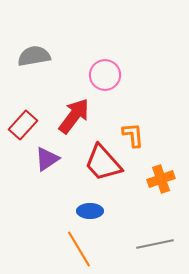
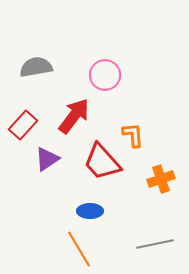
gray semicircle: moved 2 px right, 11 px down
red trapezoid: moved 1 px left, 1 px up
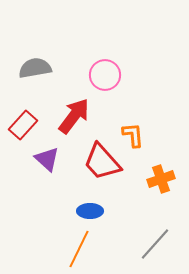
gray semicircle: moved 1 px left, 1 px down
purple triangle: rotated 44 degrees counterclockwise
gray line: rotated 36 degrees counterclockwise
orange line: rotated 57 degrees clockwise
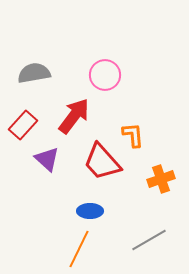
gray semicircle: moved 1 px left, 5 px down
gray line: moved 6 px left, 4 px up; rotated 18 degrees clockwise
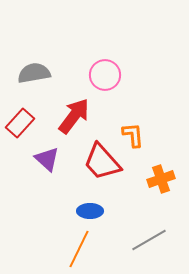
red rectangle: moved 3 px left, 2 px up
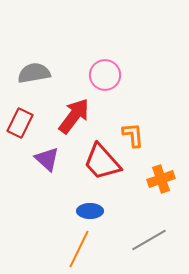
red rectangle: rotated 16 degrees counterclockwise
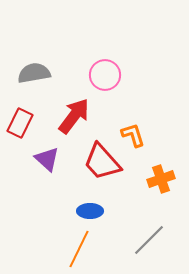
orange L-shape: rotated 12 degrees counterclockwise
gray line: rotated 15 degrees counterclockwise
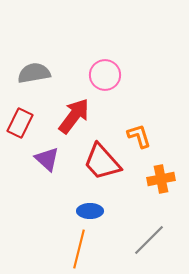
orange L-shape: moved 6 px right, 1 px down
orange cross: rotated 8 degrees clockwise
orange line: rotated 12 degrees counterclockwise
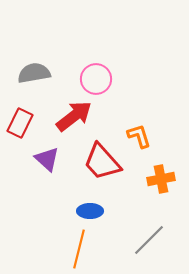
pink circle: moved 9 px left, 4 px down
red arrow: rotated 15 degrees clockwise
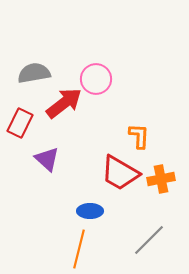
red arrow: moved 10 px left, 13 px up
orange L-shape: rotated 20 degrees clockwise
red trapezoid: moved 18 px right, 11 px down; rotated 18 degrees counterclockwise
